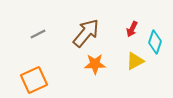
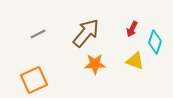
yellow triangle: rotated 48 degrees clockwise
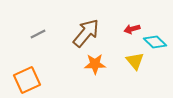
red arrow: rotated 49 degrees clockwise
cyan diamond: rotated 65 degrees counterclockwise
yellow triangle: rotated 30 degrees clockwise
orange square: moved 7 px left
